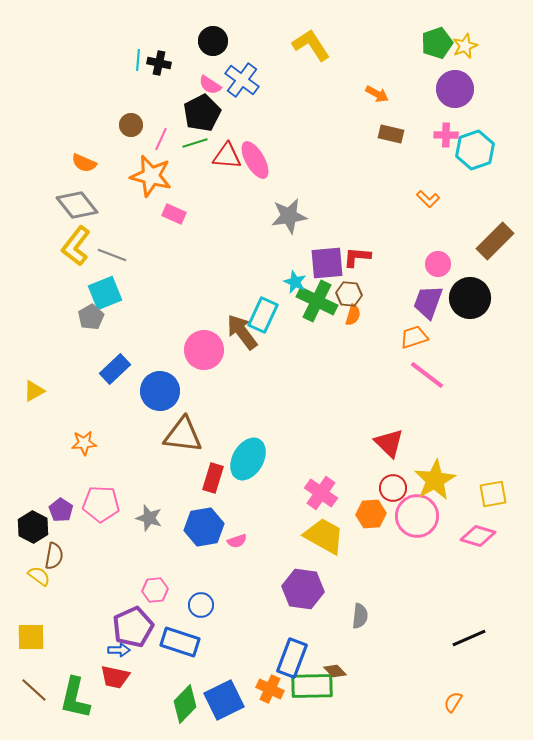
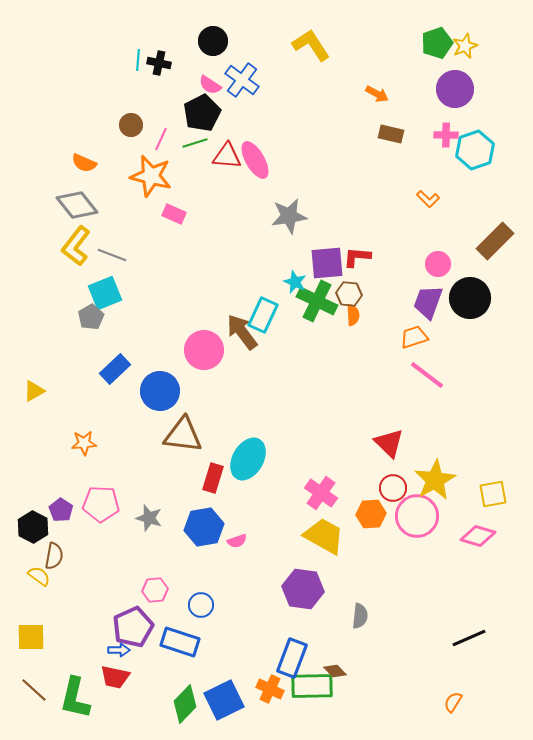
orange semicircle at (353, 315): rotated 20 degrees counterclockwise
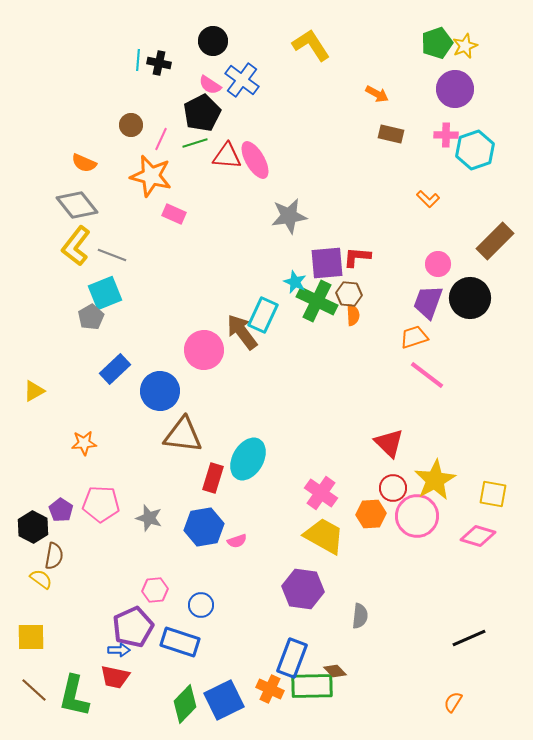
yellow square at (493, 494): rotated 20 degrees clockwise
yellow semicircle at (39, 576): moved 2 px right, 3 px down
green L-shape at (75, 698): moved 1 px left, 2 px up
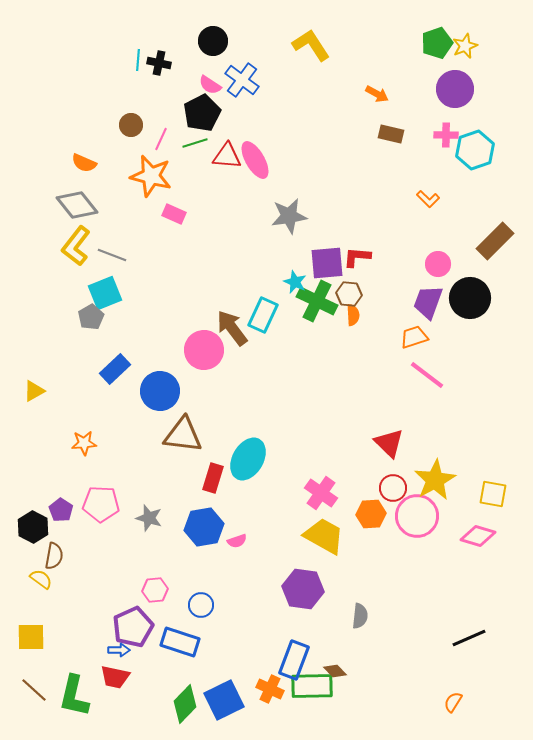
brown arrow at (242, 332): moved 10 px left, 4 px up
blue rectangle at (292, 658): moved 2 px right, 2 px down
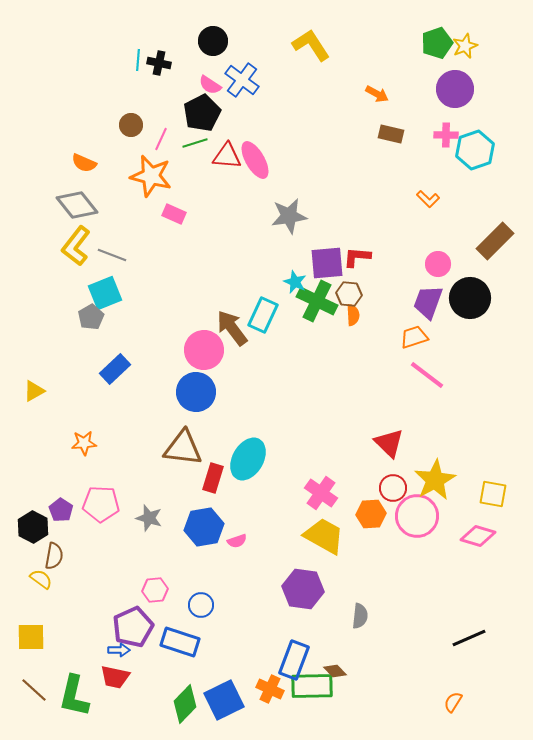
blue circle at (160, 391): moved 36 px right, 1 px down
brown triangle at (183, 435): moved 13 px down
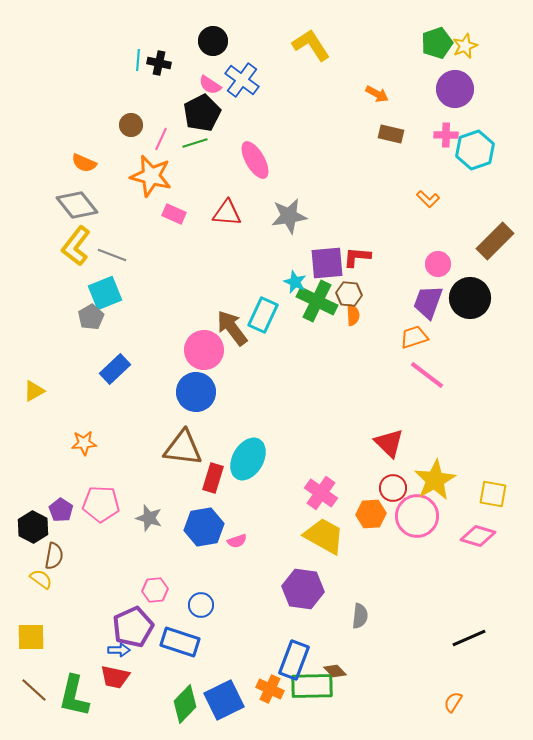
red triangle at (227, 156): moved 57 px down
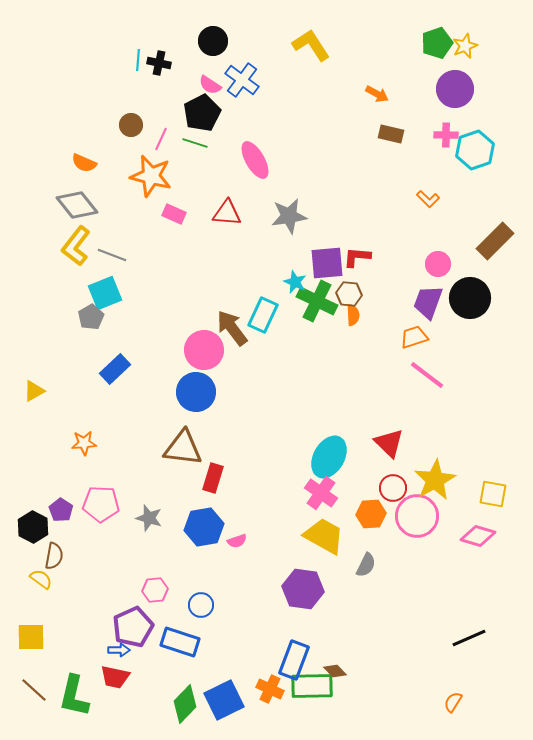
green line at (195, 143): rotated 35 degrees clockwise
cyan ellipse at (248, 459): moved 81 px right, 2 px up
gray semicircle at (360, 616): moved 6 px right, 51 px up; rotated 20 degrees clockwise
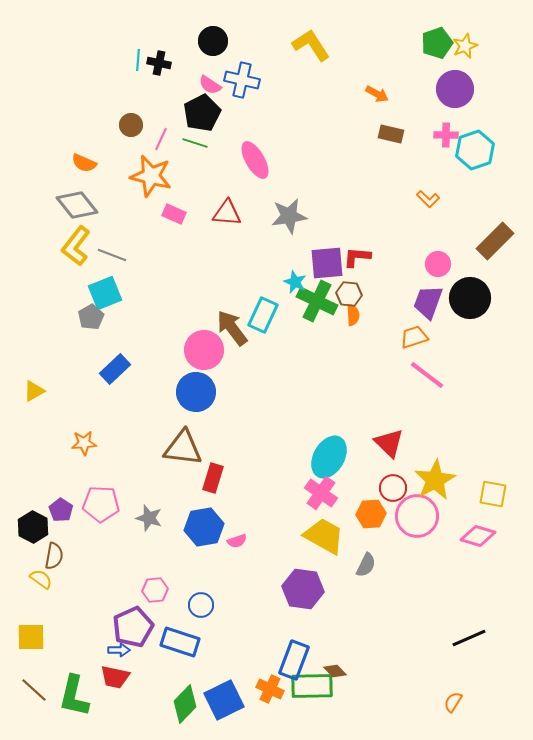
blue cross at (242, 80): rotated 24 degrees counterclockwise
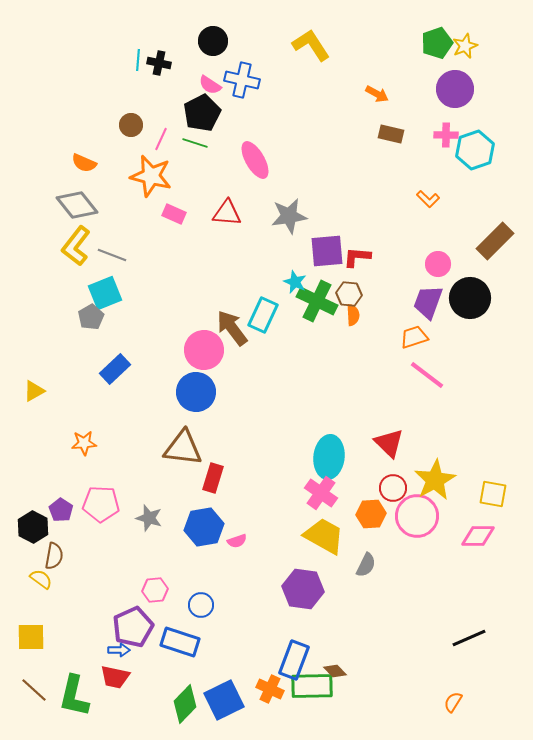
purple square at (327, 263): moved 12 px up
cyan ellipse at (329, 457): rotated 24 degrees counterclockwise
pink diamond at (478, 536): rotated 16 degrees counterclockwise
